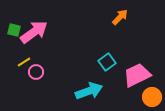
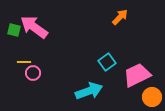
pink arrow: moved 5 px up; rotated 108 degrees counterclockwise
yellow line: rotated 32 degrees clockwise
pink circle: moved 3 px left, 1 px down
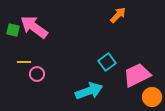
orange arrow: moved 2 px left, 2 px up
green square: moved 1 px left
pink circle: moved 4 px right, 1 px down
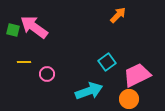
pink circle: moved 10 px right
orange circle: moved 23 px left, 2 px down
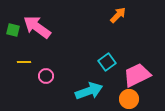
pink arrow: moved 3 px right
pink circle: moved 1 px left, 2 px down
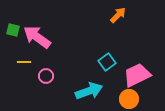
pink arrow: moved 10 px down
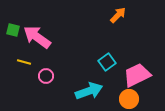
yellow line: rotated 16 degrees clockwise
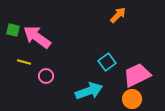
orange circle: moved 3 px right
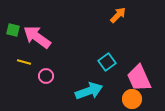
pink trapezoid: moved 2 px right, 3 px down; rotated 88 degrees counterclockwise
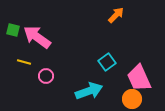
orange arrow: moved 2 px left
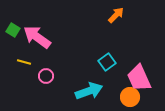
green square: rotated 16 degrees clockwise
orange circle: moved 2 px left, 2 px up
